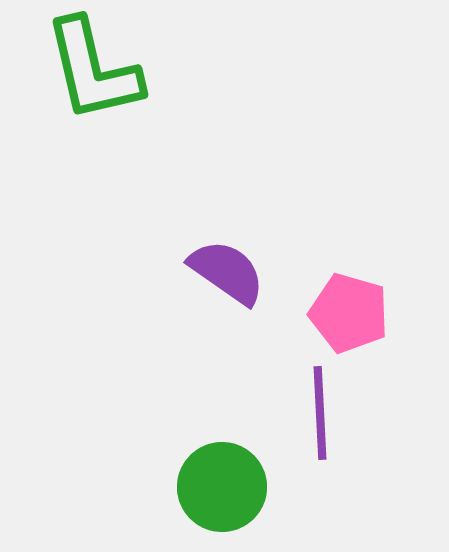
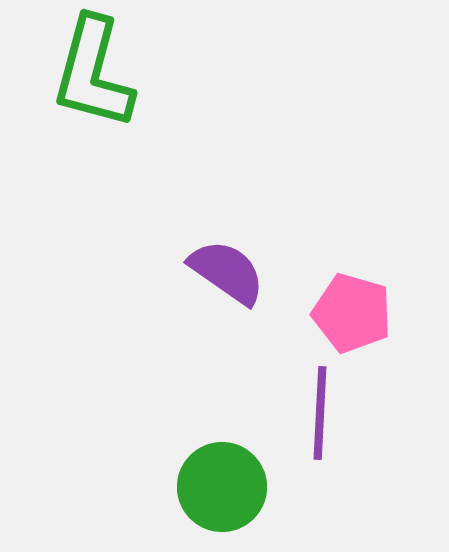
green L-shape: moved 3 px down; rotated 28 degrees clockwise
pink pentagon: moved 3 px right
purple line: rotated 6 degrees clockwise
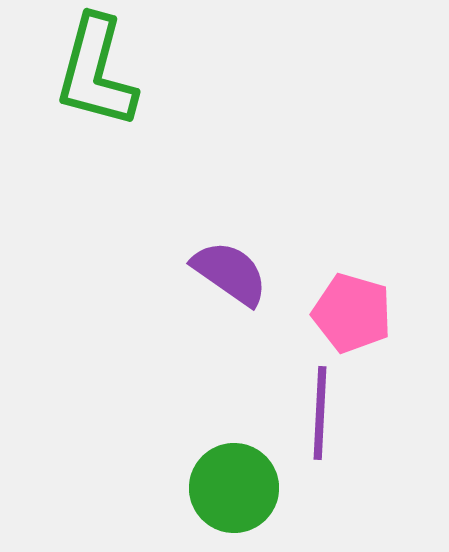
green L-shape: moved 3 px right, 1 px up
purple semicircle: moved 3 px right, 1 px down
green circle: moved 12 px right, 1 px down
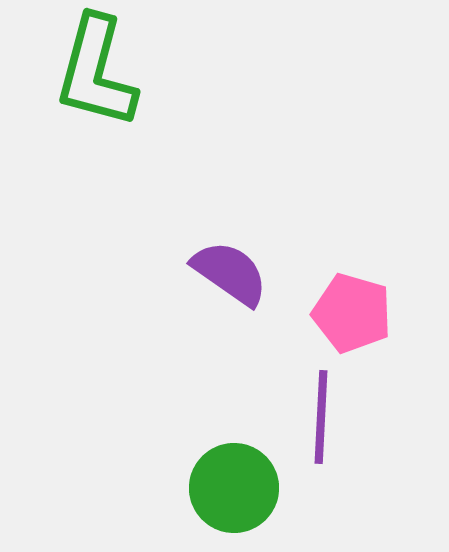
purple line: moved 1 px right, 4 px down
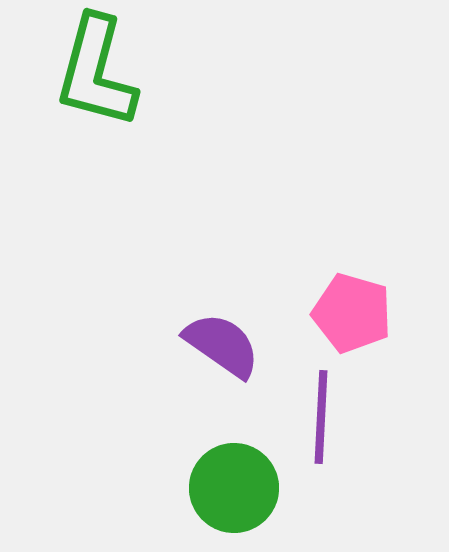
purple semicircle: moved 8 px left, 72 px down
